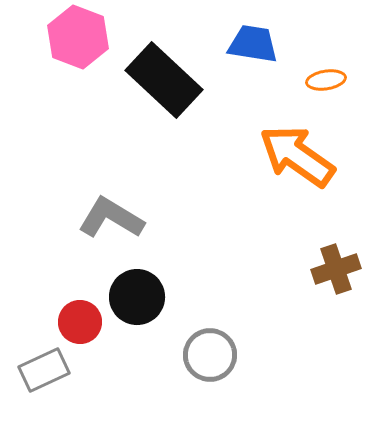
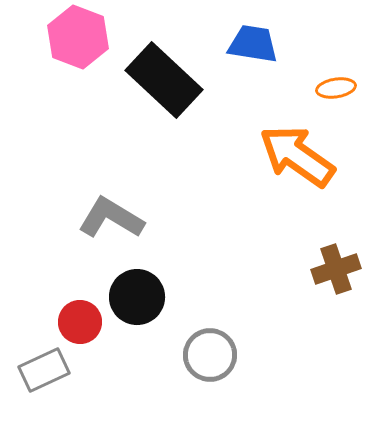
orange ellipse: moved 10 px right, 8 px down
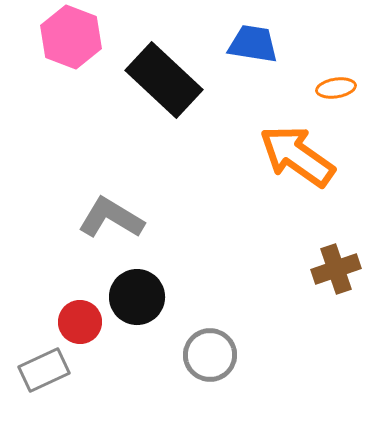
pink hexagon: moved 7 px left
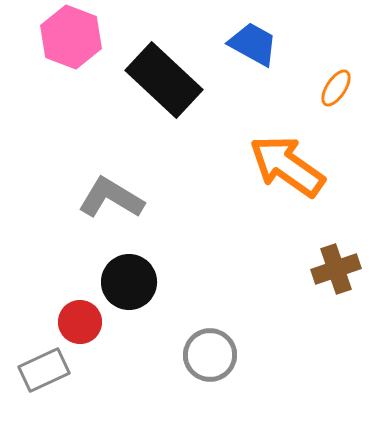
blue trapezoid: rotated 20 degrees clockwise
orange ellipse: rotated 48 degrees counterclockwise
orange arrow: moved 10 px left, 10 px down
gray L-shape: moved 20 px up
black circle: moved 8 px left, 15 px up
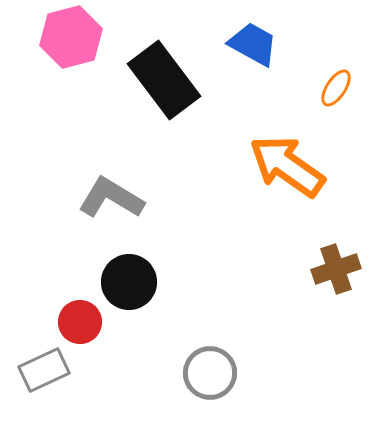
pink hexagon: rotated 24 degrees clockwise
black rectangle: rotated 10 degrees clockwise
gray circle: moved 18 px down
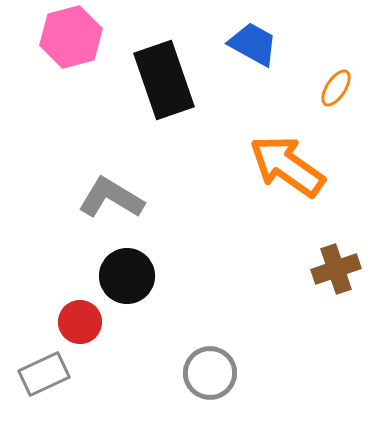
black rectangle: rotated 18 degrees clockwise
black circle: moved 2 px left, 6 px up
gray rectangle: moved 4 px down
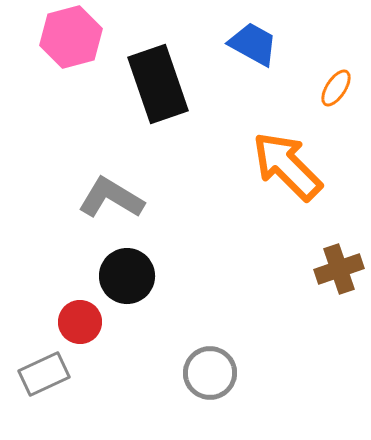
black rectangle: moved 6 px left, 4 px down
orange arrow: rotated 10 degrees clockwise
brown cross: moved 3 px right
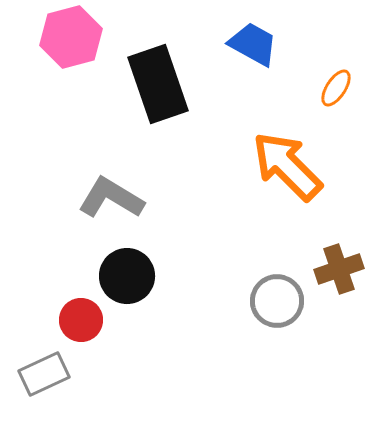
red circle: moved 1 px right, 2 px up
gray circle: moved 67 px right, 72 px up
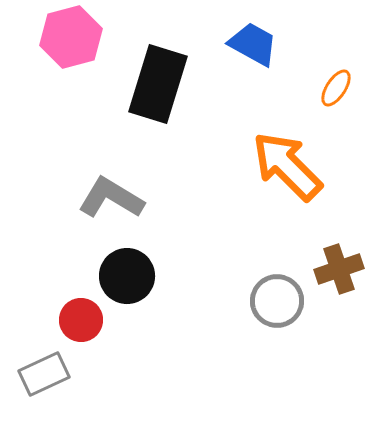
black rectangle: rotated 36 degrees clockwise
